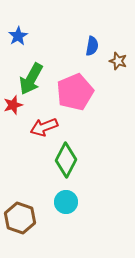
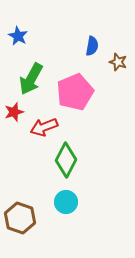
blue star: rotated 12 degrees counterclockwise
brown star: moved 1 px down
red star: moved 1 px right, 7 px down
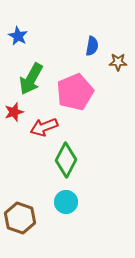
brown star: rotated 18 degrees counterclockwise
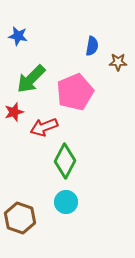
blue star: rotated 18 degrees counterclockwise
green arrow: rotated 16 degrees clockwise
green diamond: moved 1 px left, 1 px down
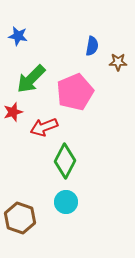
red star: moved 1 px left
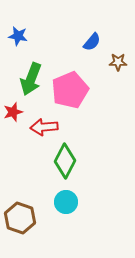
blue semicircle: moved 4 px up; rotated 30 degrees clockwise
green arrow: rotated 24 degrees counterclockwise
pink pentagon: moved 5 px left, 2 px up
red arrow: rotated 16 degrees clockwise
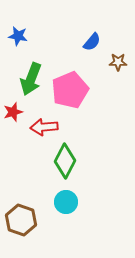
brown hexagon: moved 1 px right, 2 px down
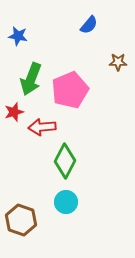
blue semicircle: moved 3 px left, 17 px up
red star: moved 1 px right
red arrow: moved 2 px left
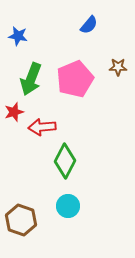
brown star: moved 5 px down
pink pentagon: moved 5 px right, 11 px up
cyan circle: moved 2 px right, 4 px down
